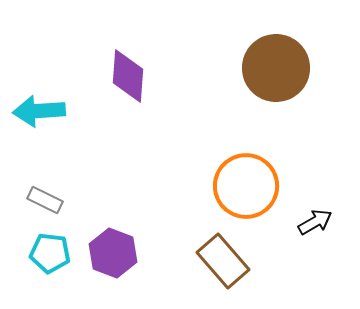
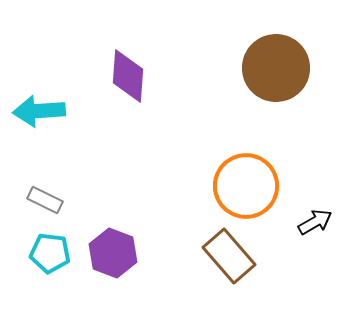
brown rectangle: moved 6 px right, 5 px up
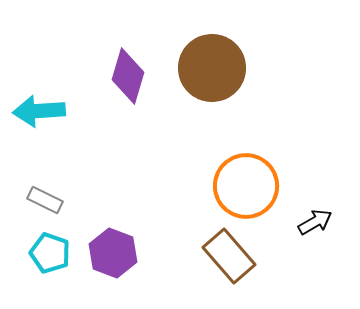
brown circle: moved 64 px left
purple diamond: rotated 12 degrees clockwise
cyan pentagon: rotated 12 degrees clockwise
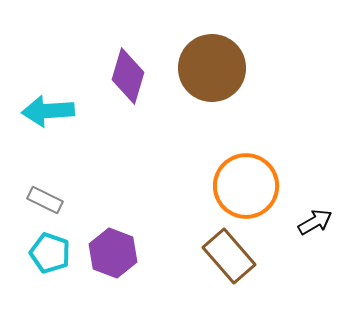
cyan arrow: moved 9 px right
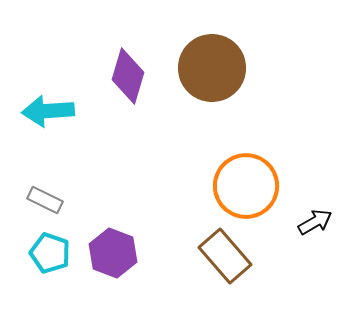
brown rectangle: moved 4 px left
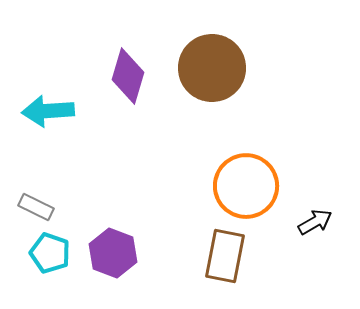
gray rectangle: moved 9 px left, 7 px down
brown rectangle: rotated 52 degrees clockwise
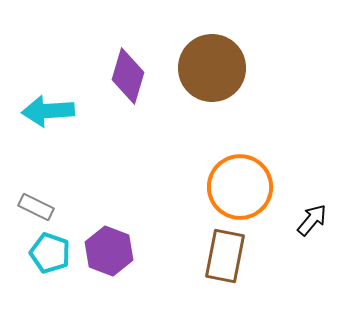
orange circle: moved 6 px left, 1 px down
black arrow: moved 3 px left, 2 px up; rotated 20 degrees counterclockwise
purple hexagon: moved 4 px left, 2 px up
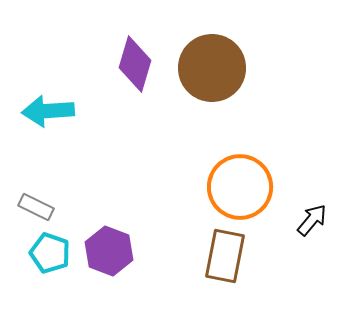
purple diamond: moved 7 px right, 12 px up
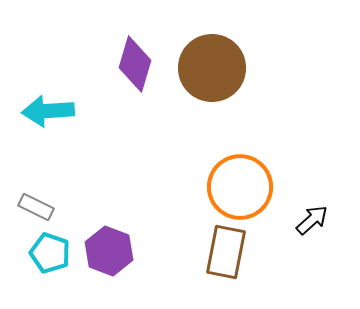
black arrow: rotated 8 degrees clockwise
brown rectangle: moved 1 px right, 4 px up
